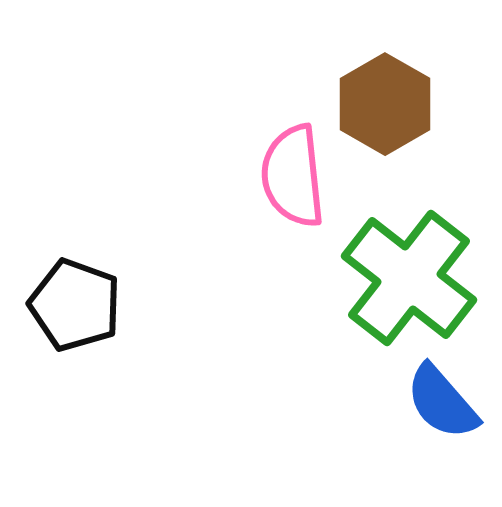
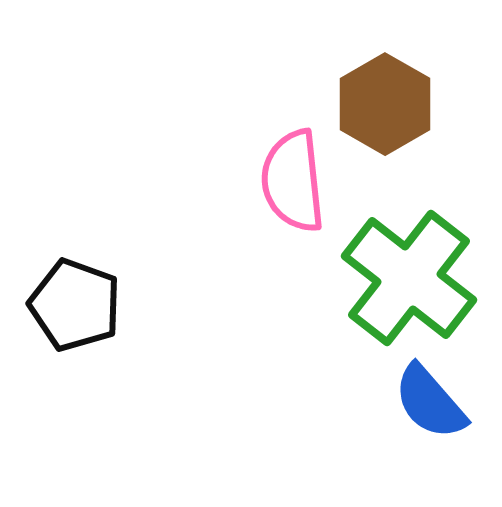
pink semicircle: moved 5 px down
blue semicircle: moved 12 px left
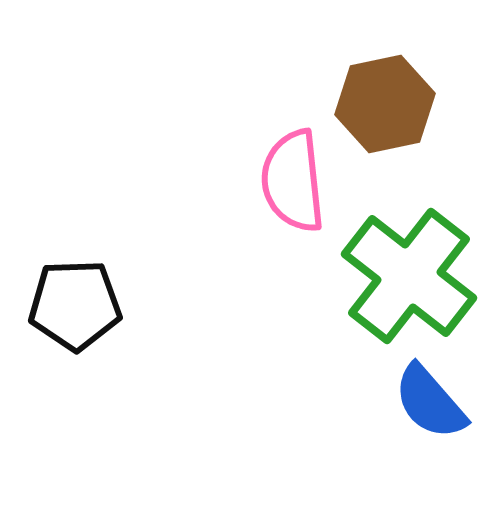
brown hexagon: rotated 18 degrees clockwise
green cross: moved 2 px up
black pentagon: rotated 22 degrees counterclockwise
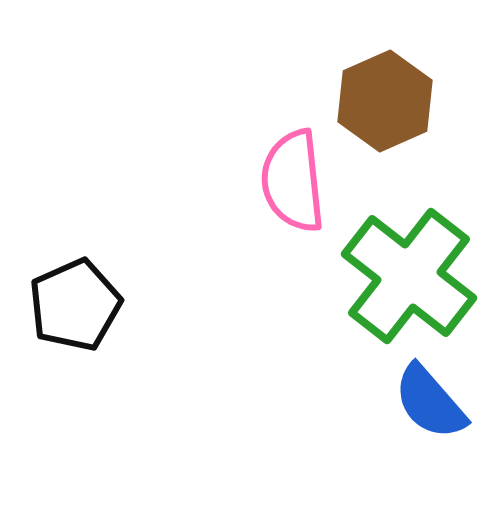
brown hexagon: moved 3 px up; rotated 12 degrees counterclockwise
black pentagon: rotated 22 degrees counterclockwise
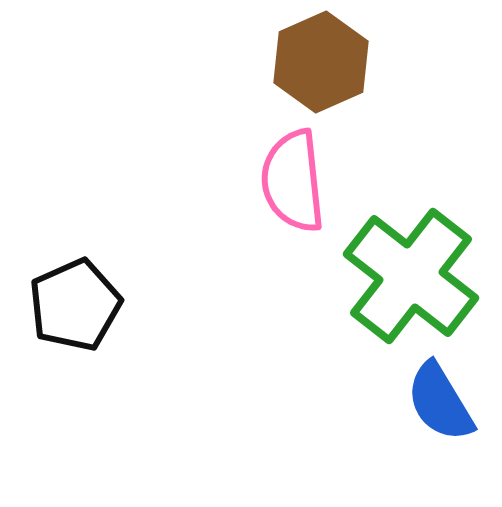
brown hexagon: moved 64 px left, 39 px up
green cross: moved 2 px right
blue semicircle: moved 10 px right; rotated 10 degrees clockwise
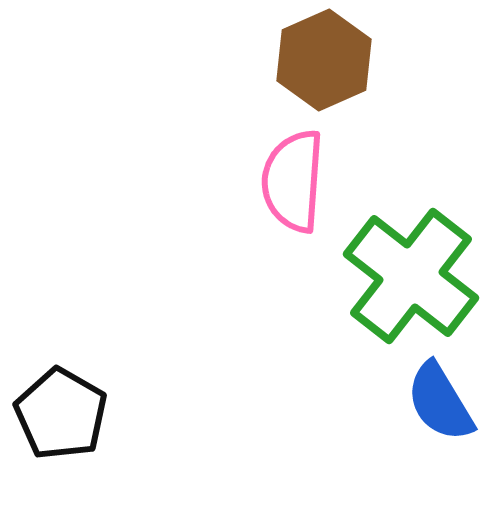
brown hexagon: moved 3 px right, 2 px up
pink semicircle: rotated 10 degrees clockwise
black pentagon: moved 14 px left, 109 px down; rotated 18 degrees counterclockwise
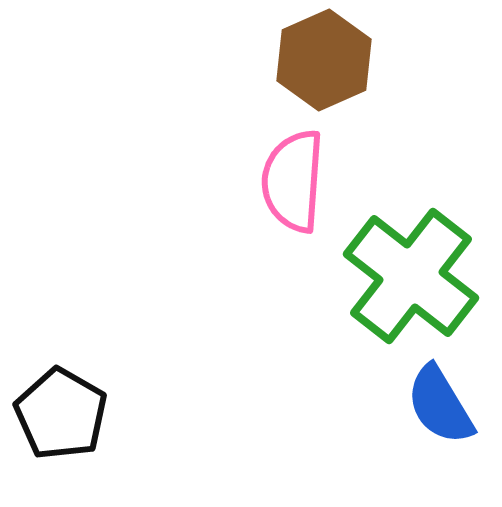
blue semicircle: moved 3 px down
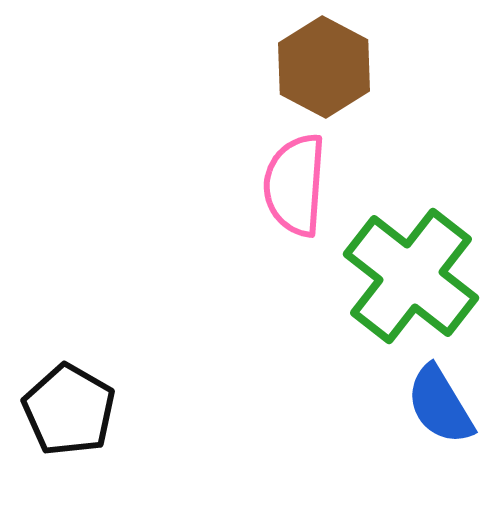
brown hexagon: moved 7 px down; rotated 8 degrees counterclockwise
pink semicircle: moved 2 px right, 4 px down
black pentagon: moved 8 px right, 4 px up
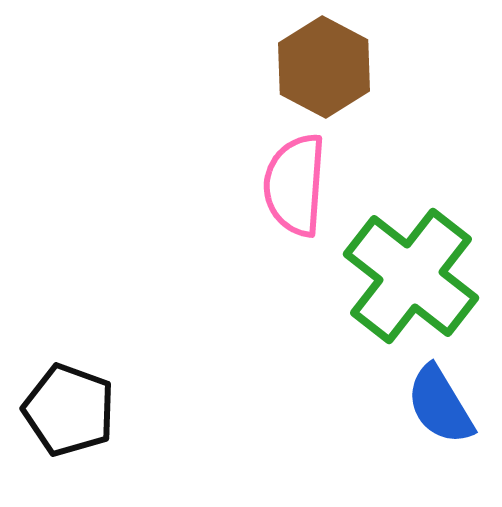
black pentagon: rotated 10 degrees counterclockwise
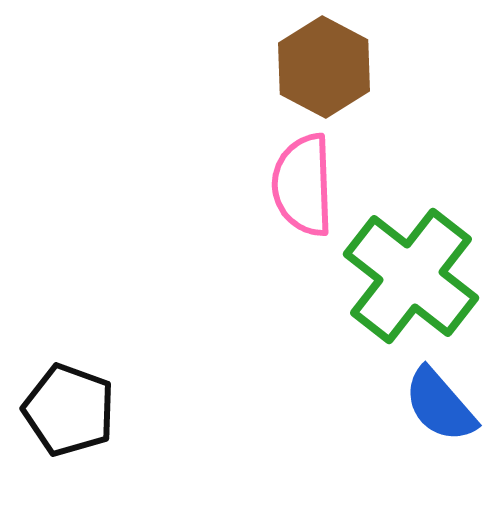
pink semicircle: moved 8 px right; rotated 6 degrees counterclockwise
blue semicircle: rotated 10 degrees counterclockwise
